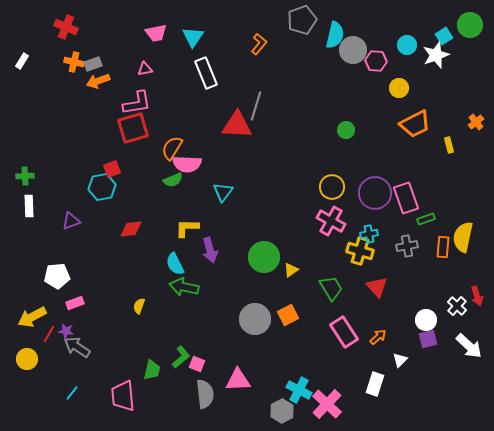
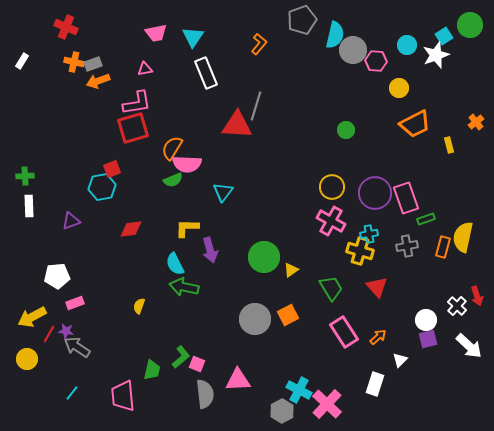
orange rectangle at (443, 247): rotated 10 degrees clockwise
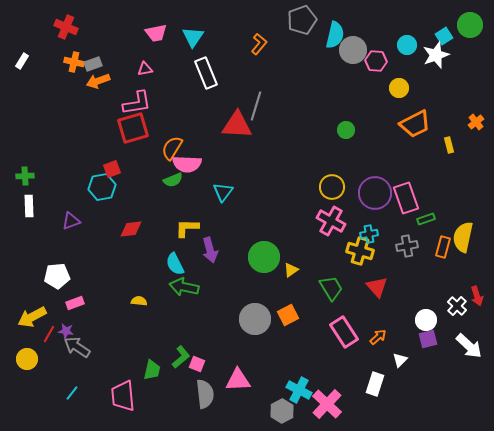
yellow semicircle at (139, 306): moved 5 px up; rotated 77 degrees clockwise
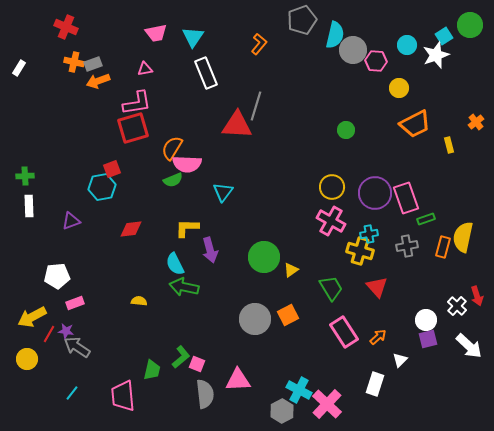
white rectangle at (22, 61): moved 3 px left, 7 px down
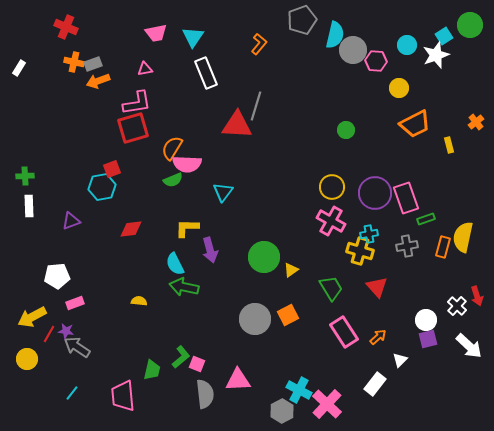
white rectangle at (375, 384): rotated 20 degrees clockwise
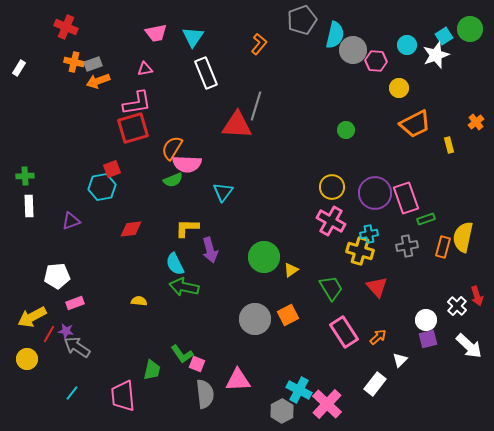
green circle at (470, 25): moved 4 px down
green L-shape at (181, 357): moved 1 px right, 3 px up; rotated 95 degrees clockwise
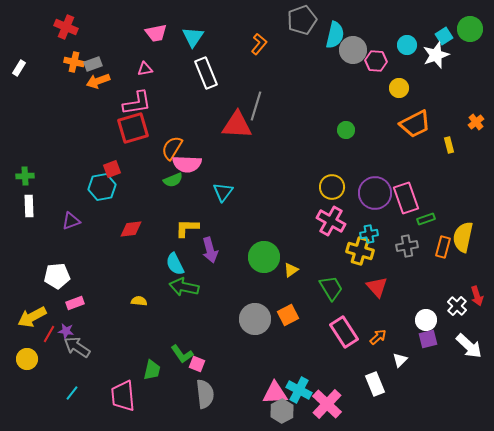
pink triangle at (238, 380): moved 37 px right, 13 px down
white rectangle at (375, 384): rotated 60 degrees counterclockwise
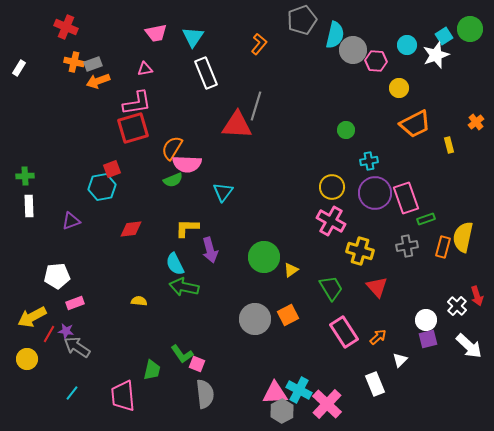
cyan cross at (369, 234): moved 73 px up
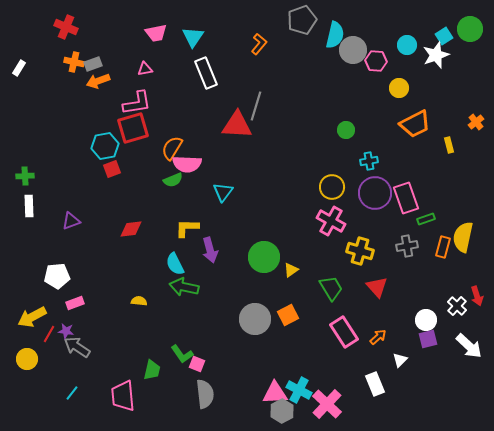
cyan hexagon at (102, 187): moved 3 px right, 41 px up
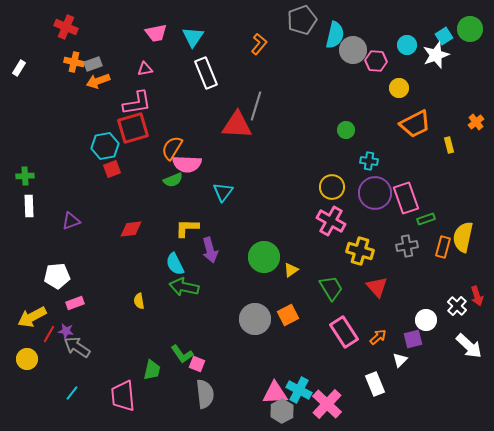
cyan cross at (369, 161): rotated 18 degrees clockwise
yellow semicircle at (139, 301): rotated 105 degrees counterclockwise
purple square at (428, 339): moved 15 px left
